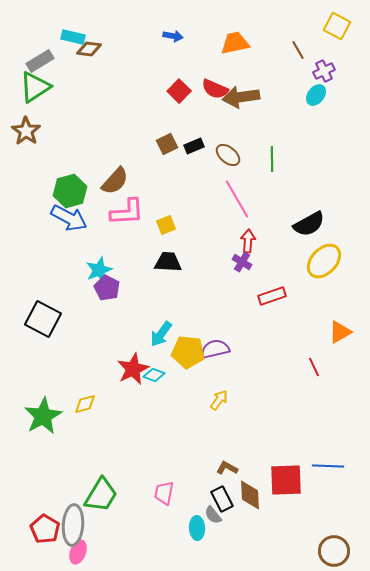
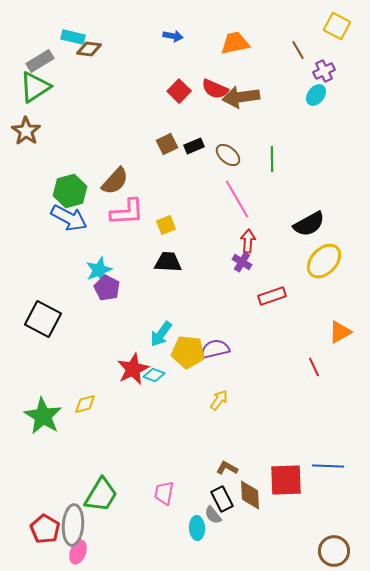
green star at (43, 416): rotated 12 degrees counterclockwise
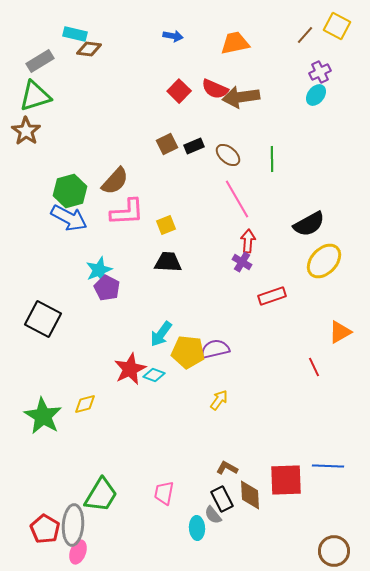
cyan rectangle at (73, 37): moved 2 px right, 3 px up
brown line at (298, 50): moved 7 px right, 15 px up; rotated 72 degrees clockwise
purple cross at (324, 71): moved 4 px left, 1 px down
green triangle at (35, 87): moved 9 px down; rotated 16 degrees clockwise
red star at (133, 369): moved 3 px left
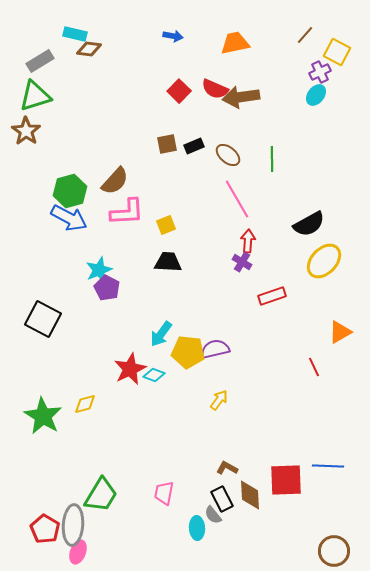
yellow square at (337, 26): moved 26 px down
brown square at (167, 144): rotated 15 degrees clockwise
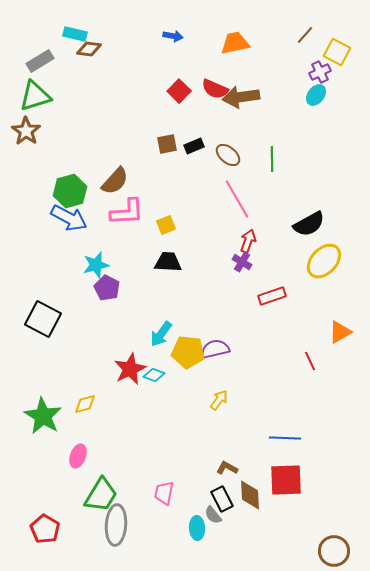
red arrow at (248, 241): rotated 15 degrees clockwise
cyan star at (99, 270): moved 3 px left, 5 px up; rotated 8 degrees clockwise
red line at (314, 367): moved 4 px left, 6 px up
blue line at (328, 466): moved 43 px left, 28 px up
gray ellipse at (73, 525): moved 43 px right
pink ellipse at (78, 552): moved 96 px up
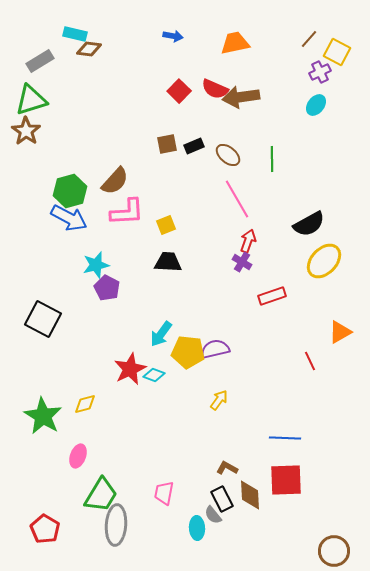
brown line at (305, 35): moved 4 px right, 4 px down
cyan ellipse at (316, 95): moved 10 px down
green triangle at (35, 96): moved 4 px left, 4 px down
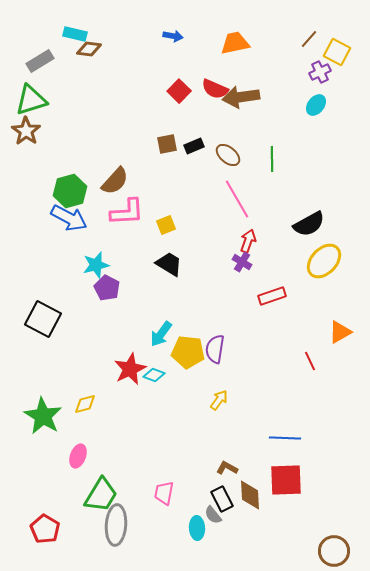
black trapezoid at (168, 262): moved 1 px right, 2 px down; rotated 28 degrees clockwise
purple semicircle at (215, 349): rotated 68 degrees counterclockwise
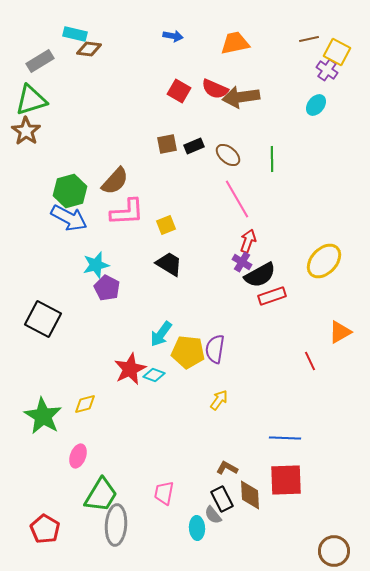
brown line at (309, 39): rotated 36 degrees clockwise
purple cross at (320, 72): moved 7 px right, 2 px up; rotated 30 degrees counterclockwise
red square at (179, 91): rotated 15 degrees counterclockwise
black semicircle at (309, 224): moved 49 px left, 51 px down
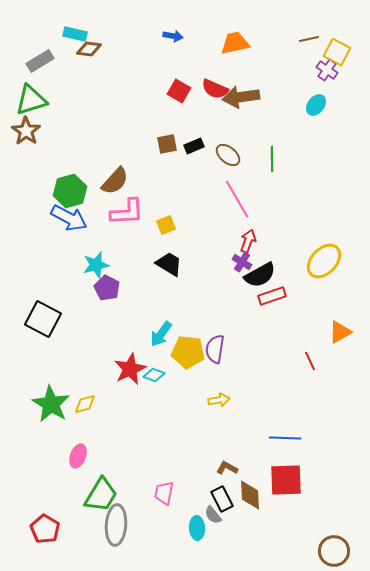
yellow arrow at (219, 400): rotated 45 degrees clockwise
green star at (43, 416): moved 8 px right, 12 px up
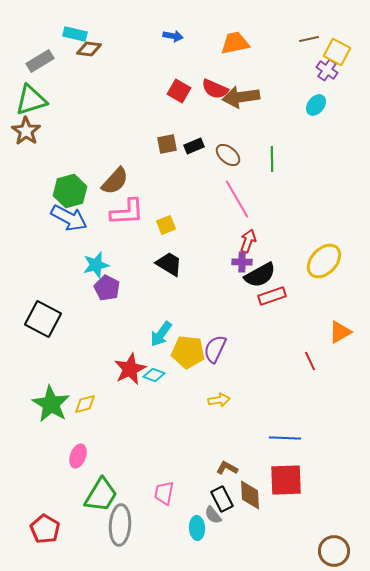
purple cross at (242, 262): rotated 30 degrees counterclockwise
purple semicircle at (215, 349): rotated 16 degrees clockwise
gray ellipse at (116, 525): moved 4 px right
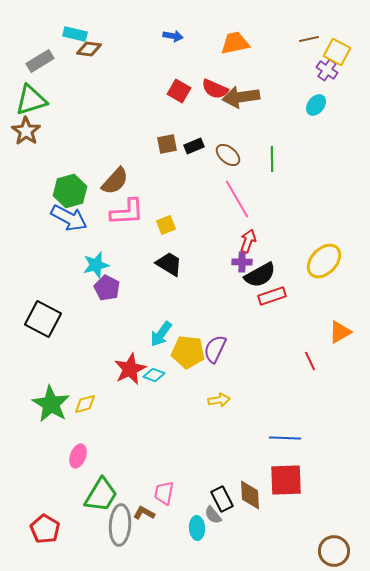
brown L-shape at (227, 468): moved 83 px left, 45 px down
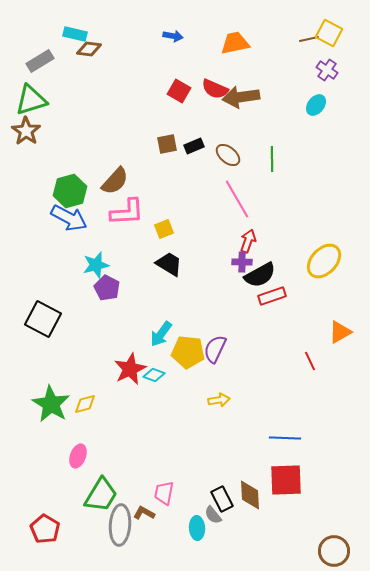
yellow square at (337, 52): moved 8 px left, 19 px up
yellow square at (166, 225): moved 2 px left, 4 px down
